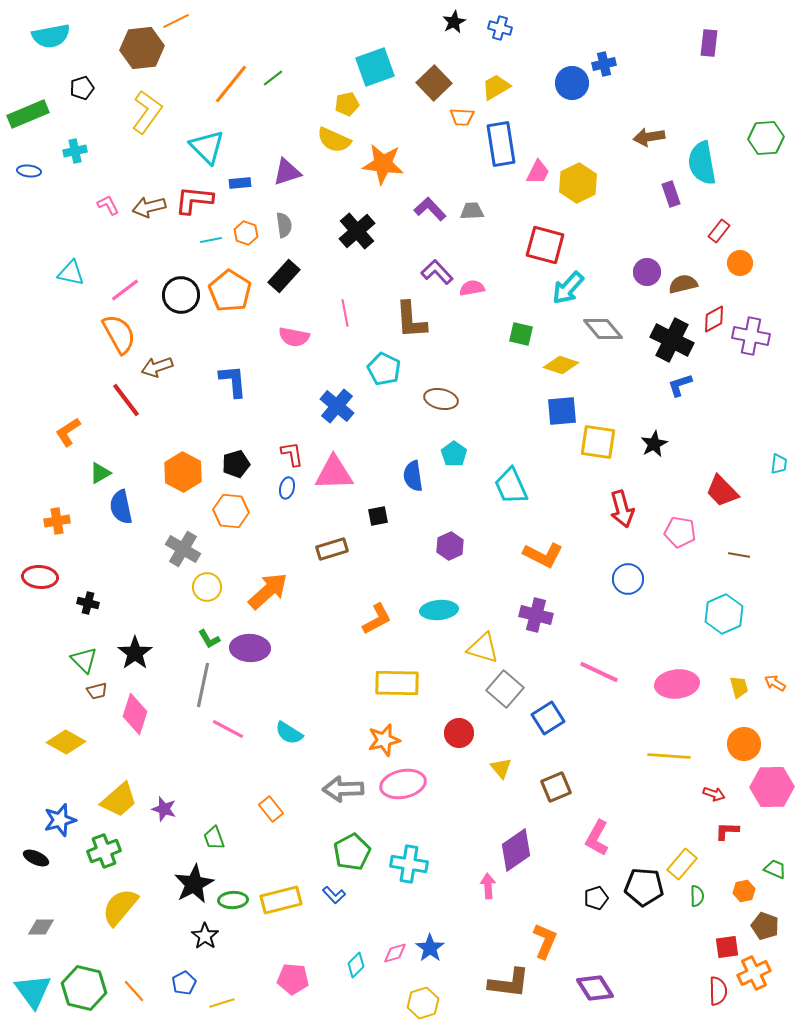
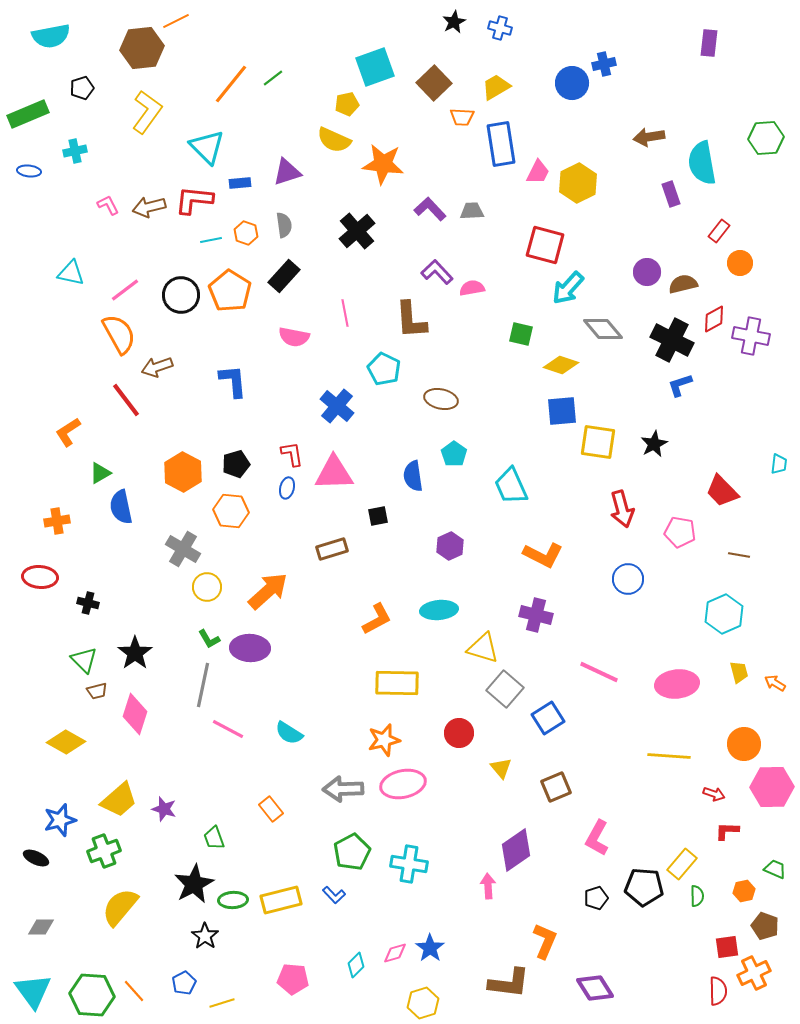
yellow trapezoid at (739, 687): moved 15 px up
green hexagon at (84, 988): moved 8 px right, 7 px down; rotated 9 degrees counterclockwise
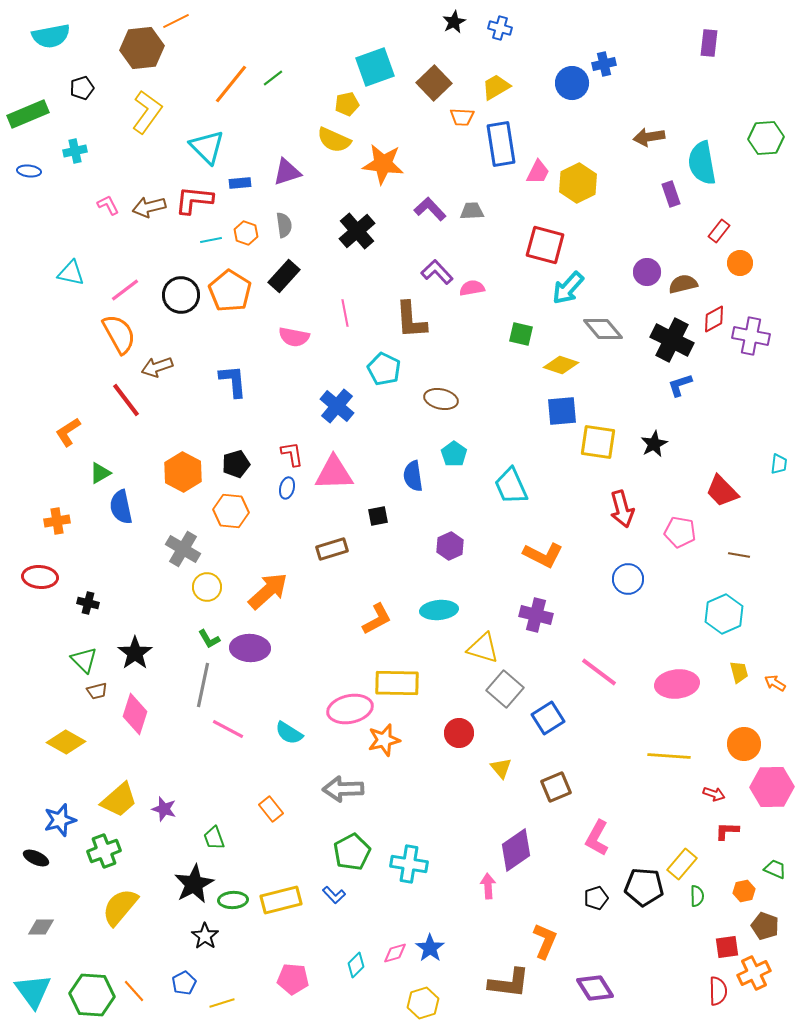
pink line at (599, 672): rotated 12 degrees clockwise
pink ellipse at (403, 784): moved 53 px left, 75 px up
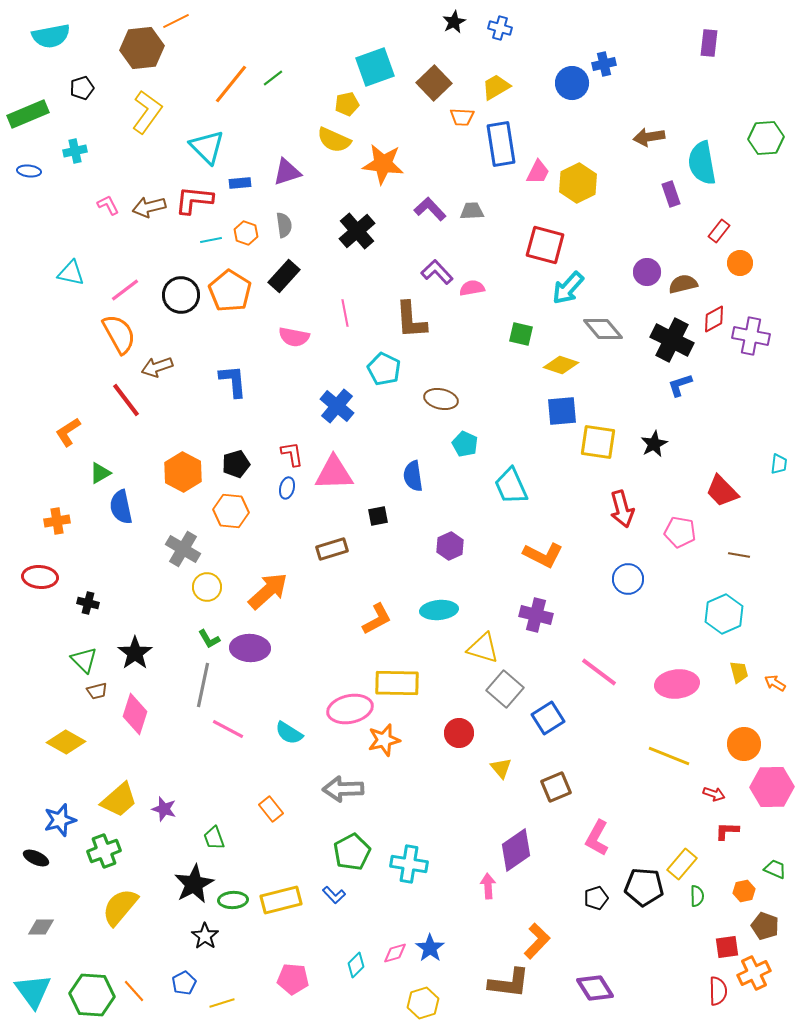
cyan pentagon at (454, 454): moved 11 px right, 10 px up; rotated 10 degrees counterclockwise
yellow line at (669, 756): rotated 18 degrees clockwise
orange L-shape at (545, 941): moved 8 px left; rotated 21 degrees clockwise
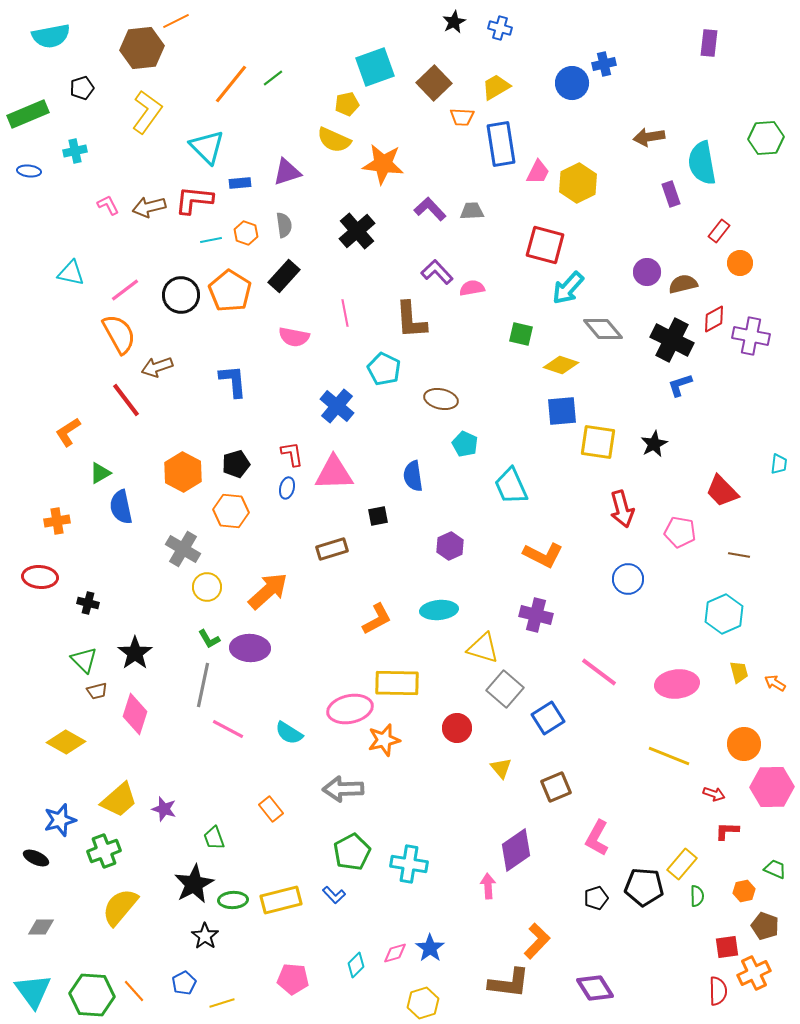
red circle at (459, 733): moved 2 px left, 5 px up
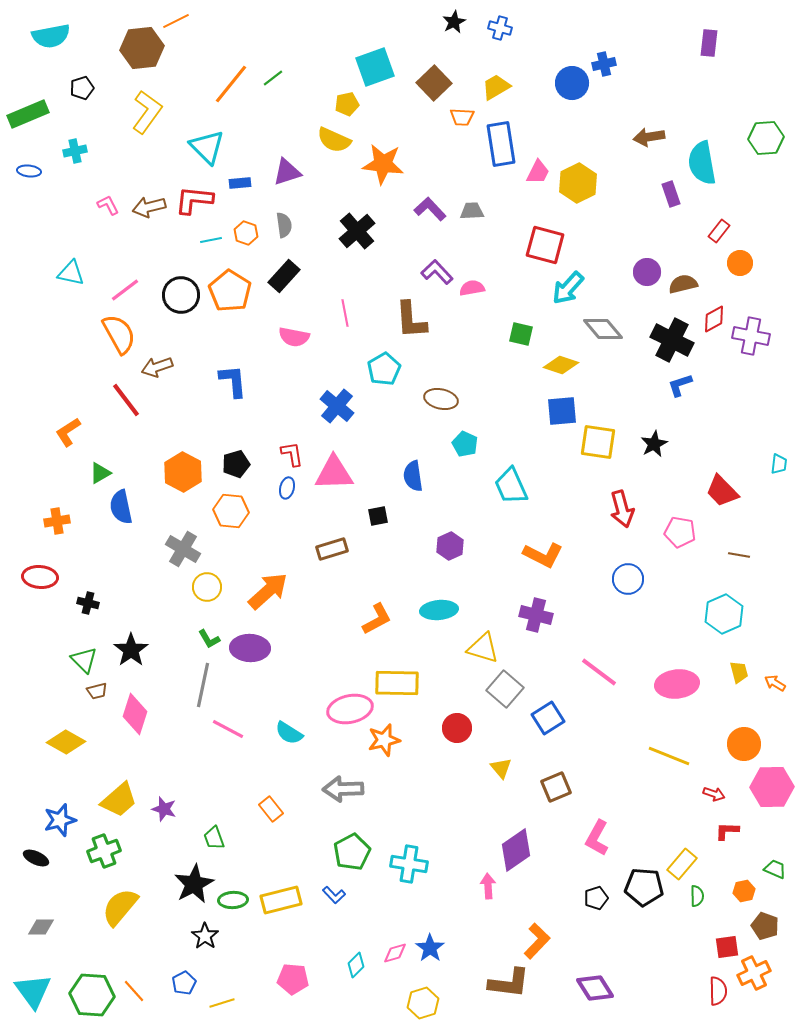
cyan pentagon at (384, 369): rotated 16 degrees clockwise
black star at (135, 653): moved 4 px left, 3 px up
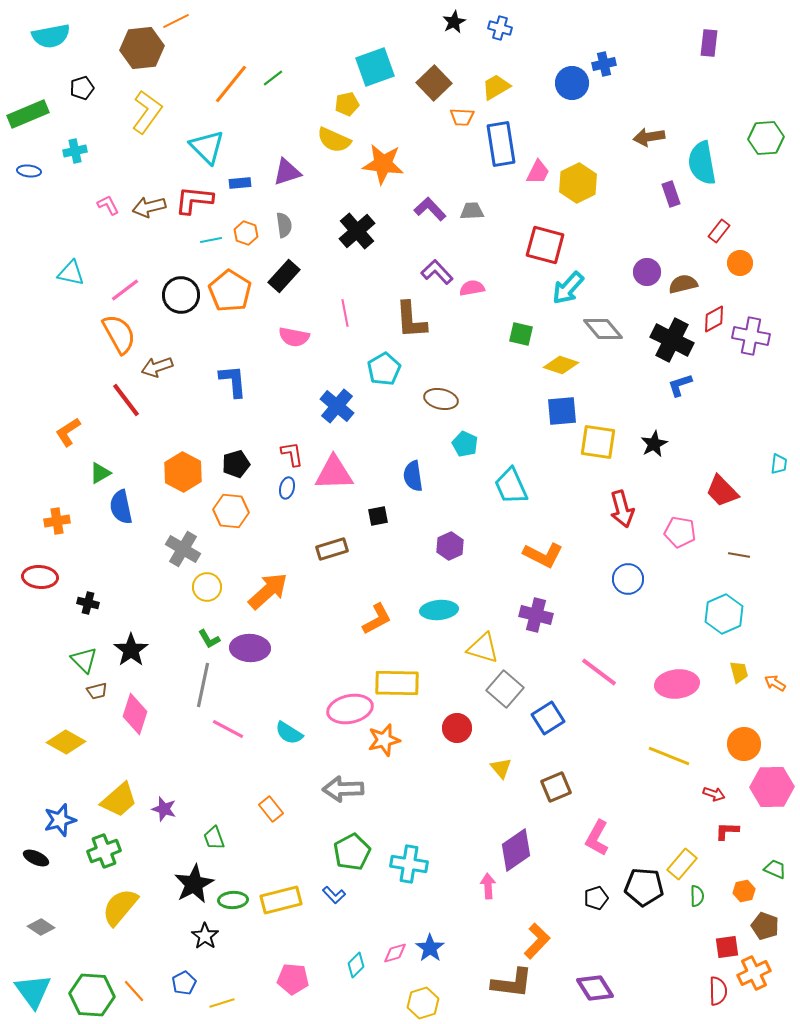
gray diamond at (41, 927): rotated 32 degrees clockwise
brown L-shape at (509, 983): moved 3 px right
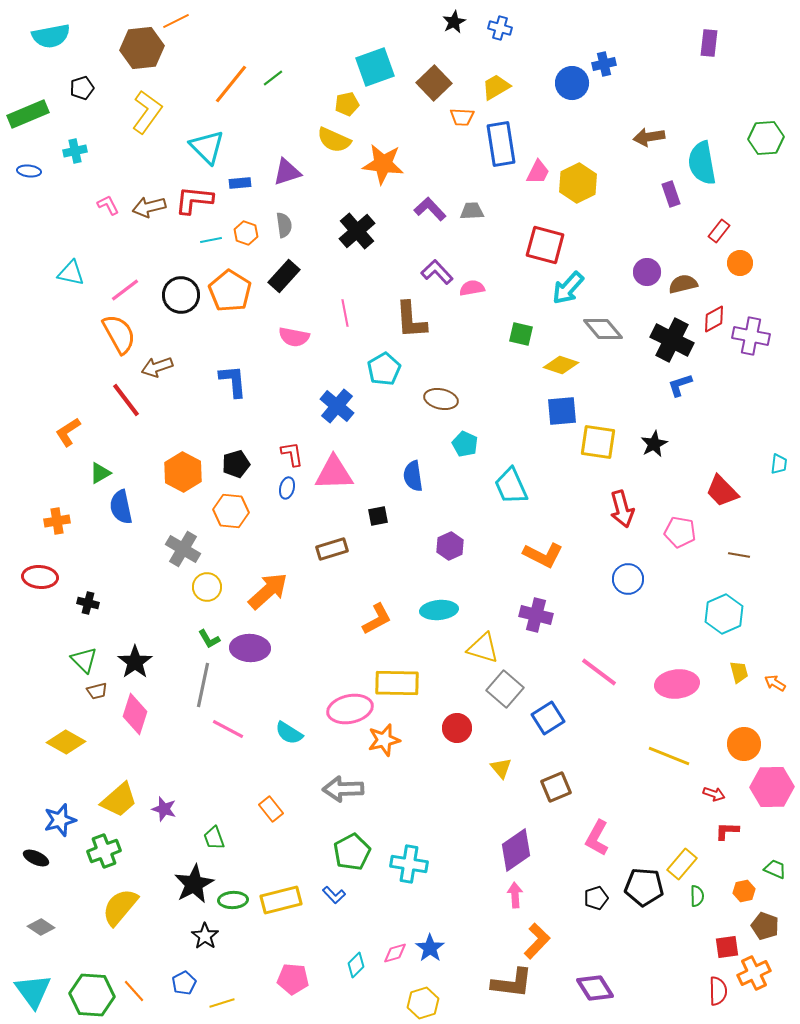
black star at (131, 650): moved 4 px right, 12 px down
pink arrow at (488, 886): moved 27 px right, 9 px down
